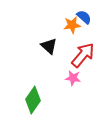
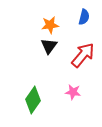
blue semicircle: rotated 63 degrees clockwise
orange star: moved 22 px left
black triangle: rotated 24 degrees clockwise
pink star: moved 14 px down
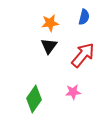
orange star: moved 2 px up
pink star: rotated 14 degrees counterclockwise
green diamond: moved 1 px right, 1 px up
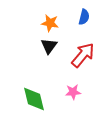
orange star: rotated 18 degrees clockwise
green diamond: rotated 48 degrees counterclockwise
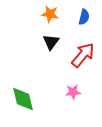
orange star: moved 9 px up
black triangle: moved 2 px right, 4 px up
green diamond: moved 11 px left
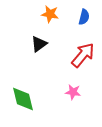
black triangle: moved 12 px left, 2 px down; rotated 18 degrees clockwise
pink star: rotated 14 degrees clockwise
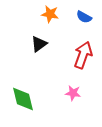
blue semicircle: rotated 105 degrees clockwise
red arrow: rotated 20 degrees counterclockwise
pink star: moved 1 px down
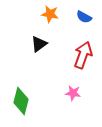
green diamond: moved 2 px left, 2 px down; rotated 28 degrees clockwise
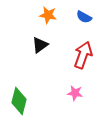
orange star: moved 2 px left, 1 px down
black triangle: moved 1 px right, 1 px down
pink star: moved 2 px right
green diamond: moved 2 px left
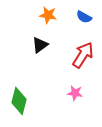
red arrow: rotated 12 degrees clockwise
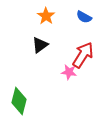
orange star: moved 2 px left, 1 px down; rotated 24 degrees clockwise
pink star: moved 6 px left, 21 px up
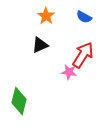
black triangle: rotated 12 degrees clockwise
